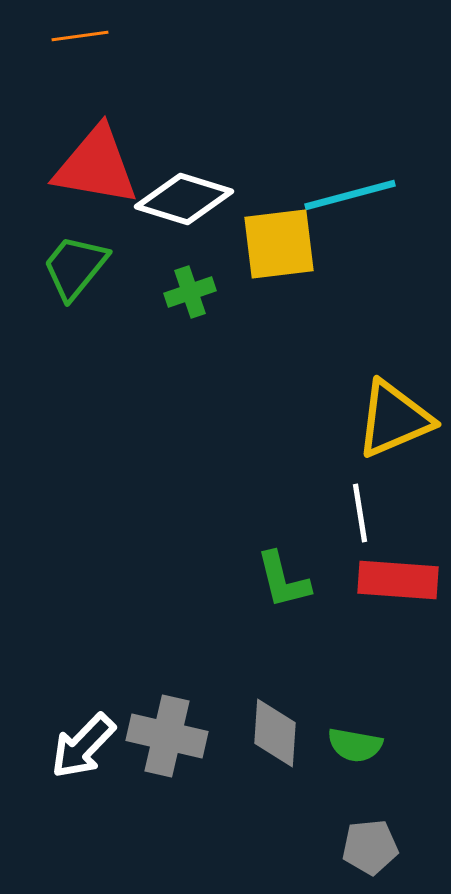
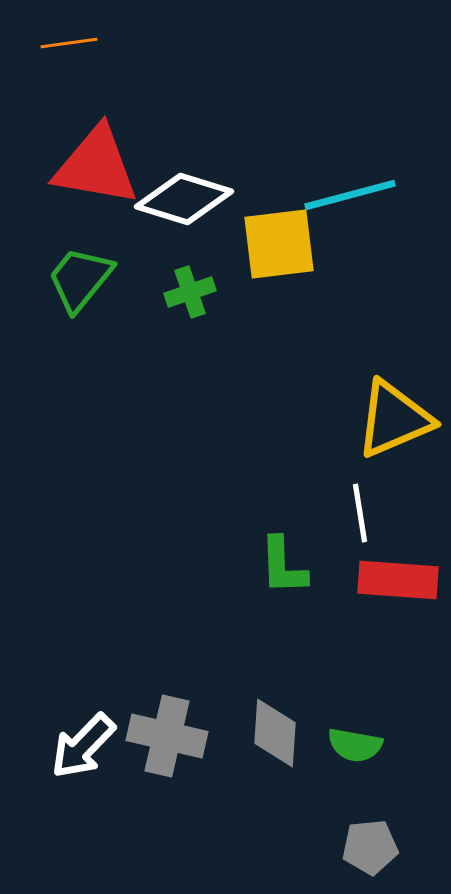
orange line: moved 11 px left, 7 px down
green trapezoid: moved 5 px right, 12 px down
green L-shape: moved 14 px up; rotated 12 degrees clockwise
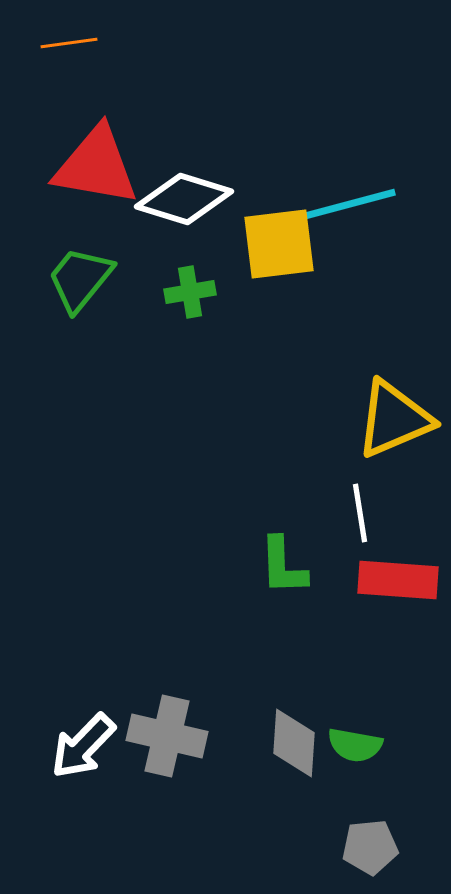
cyan line: moved 9 px down
green cross: rotated 9 degrees clockwise
gray diamond: moved 19 px right, 10 px down
